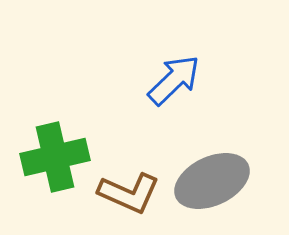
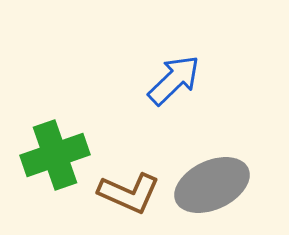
green cross: moved 2 px up; rotated 6 degrees counterclockwise
gray ellipse: moved 4 px down
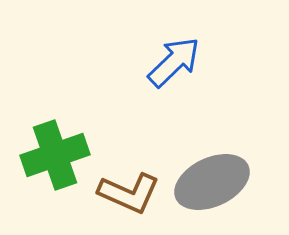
blue arrow: moved 18 px up
gray ellipse: moved 3 px up
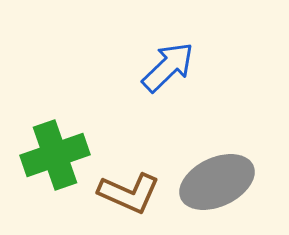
blue arrow: moved 6 px left, 5 px down
gray ellipse: moved 5 px right
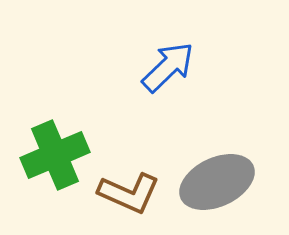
green cross: rotated 4 degrees counterclockwise
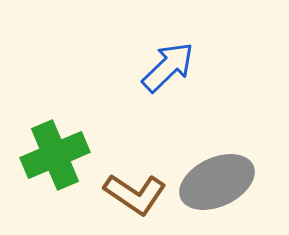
brown L-shape: moved 6 px right, 1 px down; rotated 10 degrees clockwise
